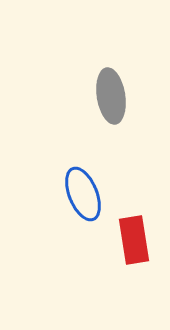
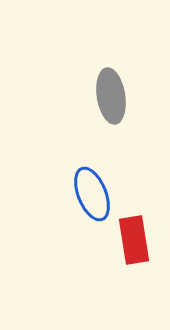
blue ellipse: moved 9 px right
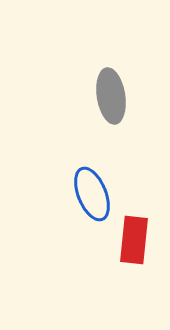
red rectangle: rotated 15 degrees clockwise
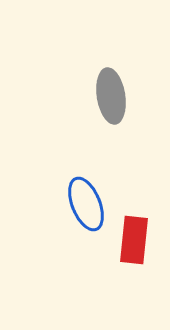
blue ellipse: moved 6 px left, 10 px down
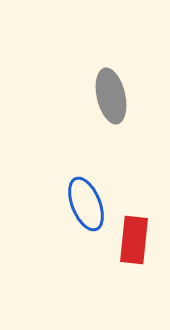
gray ellipse: rotated 4 degrees counterclockwise
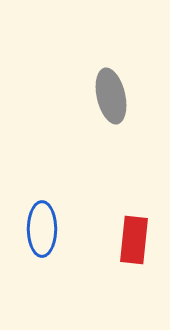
blue ellipse: moved 44 px left, 25 px down; rotated 22 degrees clockwise
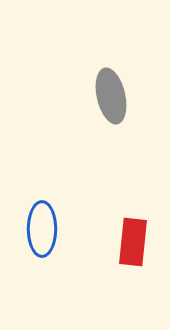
red rectangle: moved 1 px left, 2 px down
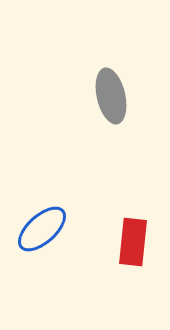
blue ellipse: rotated 48 degrees clockwise
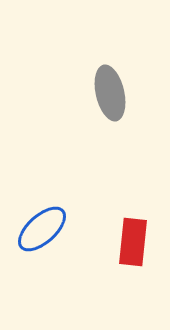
gray ellipse: moved 1 px left, 3 px up
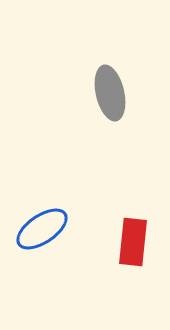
blue ellipse: rotated 8 degrees clockwise
